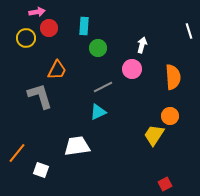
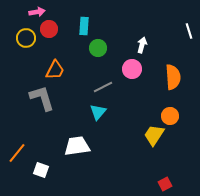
red circle: moved 1 px down
orange trapezoid: moved 2 px left
gray L-shape: moved 2 px right, 2 px down
cyan triangle: rotated 24 degrees counterclockwise
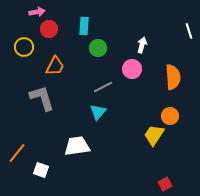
yellow circle: moved 2 px left, 9 px down
orange trapezoid: moved 4 px up
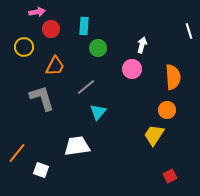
red circle: moved 2 px right
gray line: moved 17 px left; rotated 12 degrees counterclockwise
orange circle: moved 3 px left, 6 px up
red square: moved 5 px right, 8 px up
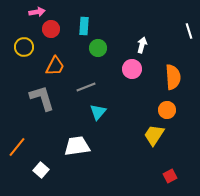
gray line: rotated 18 degrees clockwise
orange line: moved 6 px up
white square: rotated 21 degrees clockwise
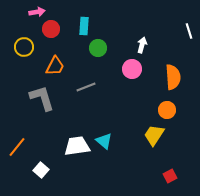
cyan triangle: moved 6 px right, 29 px down; rotated 30 degrees counterclockwise
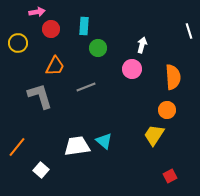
yellow circle: moved 6 px left, 4 px up
gray L-shape: moved 2 px left, 2 px up
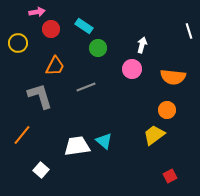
cyan rectangle: rotated 60 degrees counterclockwise
orange semicircle: rotated 100 degrees clockwise
yellow trapezoid: rotated 20 degrees clockwise
orange line: moved 5 px right, 12 px up
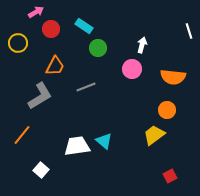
pink arrow: moved 1 px left; rotated 21 degrees counterclockwise
gray L-shape: rotated 76 degrees clockwise
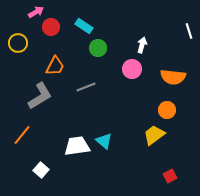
red circle: moved 2 px up
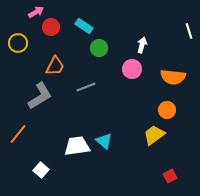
green circle: moved 1 px right
orange line: moved 4 px left, 1 px up
